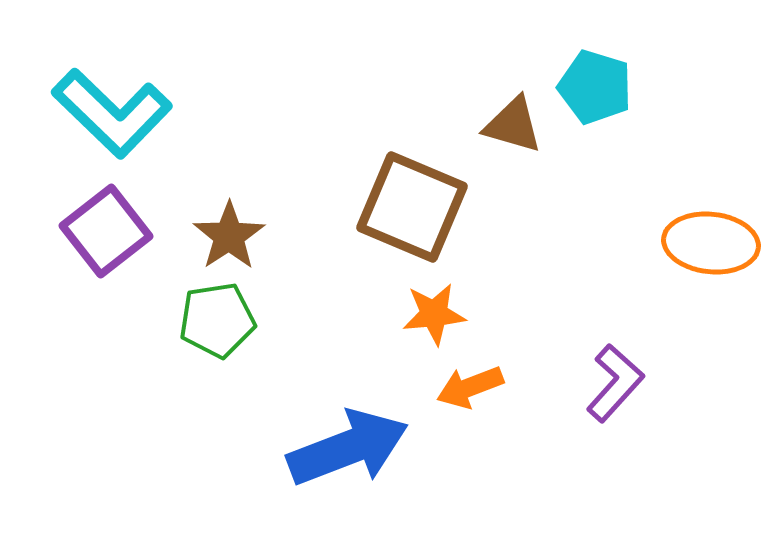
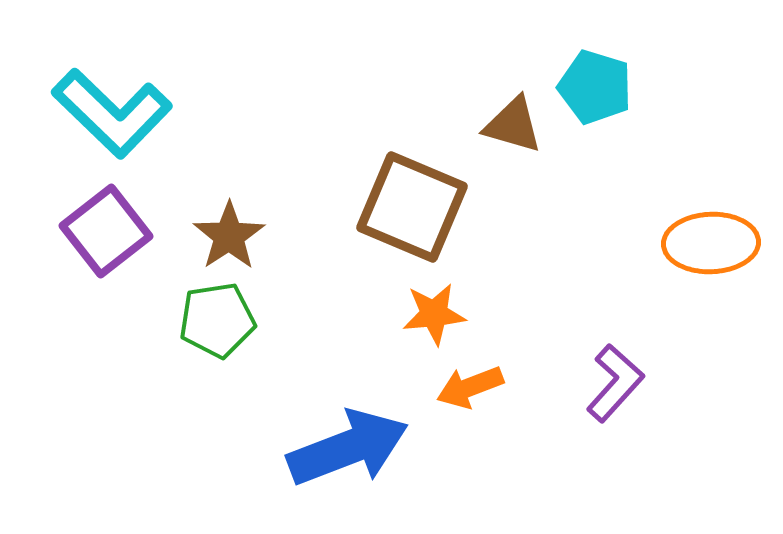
orange ellipse: rotated 8 degrees counterclockwise
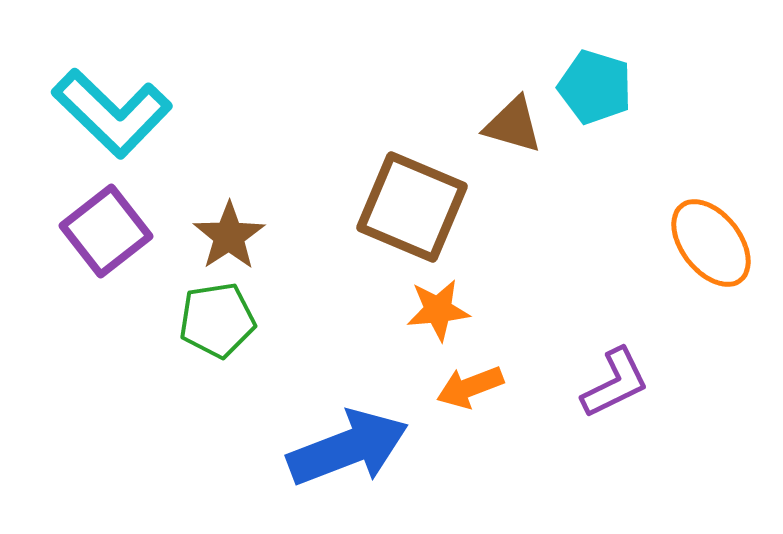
orange ellipse: rotated 54 degrees clockwise
orange star: moved 4 px right, 4 px up
purple L-shape: rotated 22 degrees clockwise
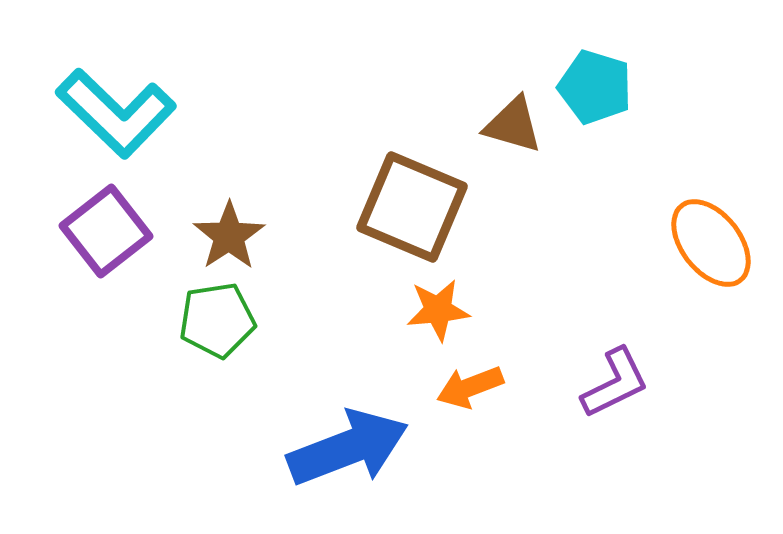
cyan L-shape: moved 4 px right
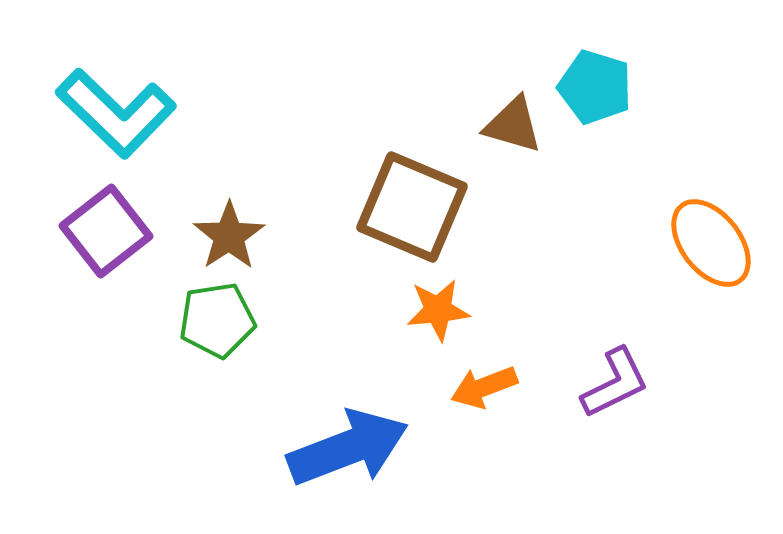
orange arrow: moved 14 px right
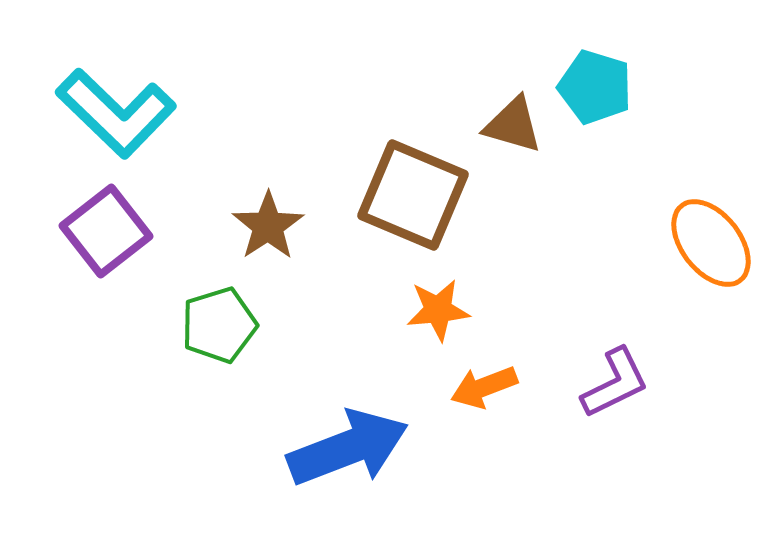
brown square: moved 1 px right, 12 px up
brown star: moved 39 px right, 10 px up
green pentagon: moved 2 px right, 5 px down; rotated 8 degrees counterclockwise
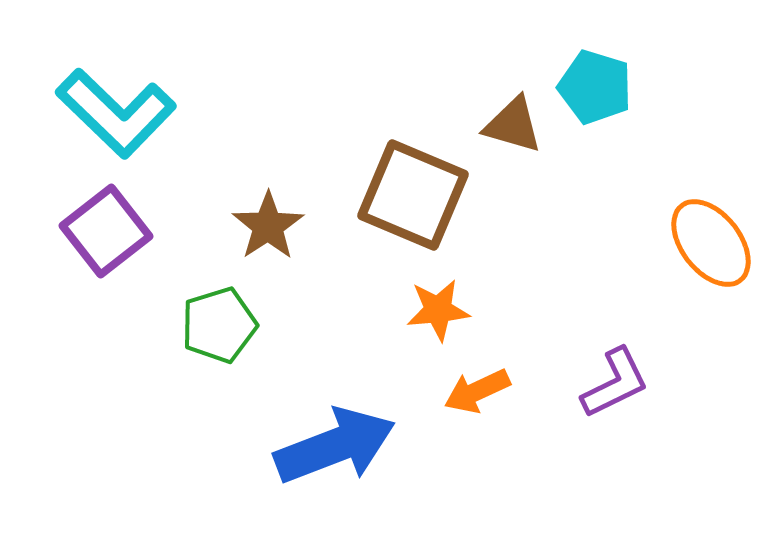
orange arrow: moved 7 px left, 4 px down; rotated 4 degrees counterclockwise
blue arrow: moved 13 px left, 2 px up
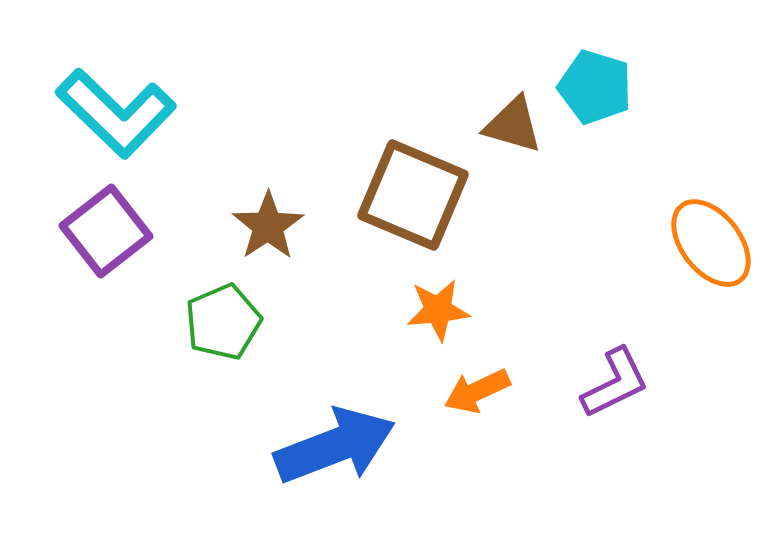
green pentagon: moved 4 px right, 3 px up; rotated 6 degrees counterclockwise
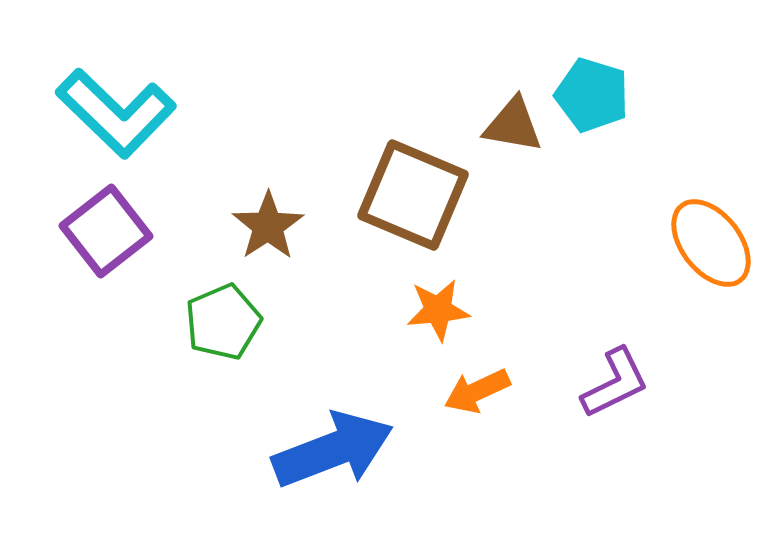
cyan pentagon: moved 3 px left, 8 px down
brown triangle: rotated 6 degrees counterclockwise
blue arrow: moved 2 px left, 4 px down
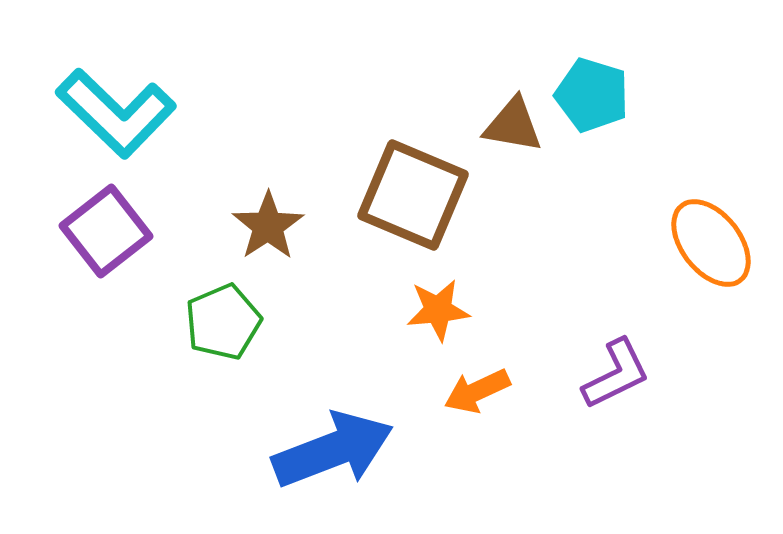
purple L-shape: moved 1 px right, 9 px up
